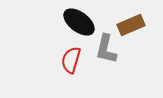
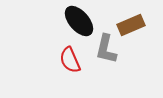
black ellipse: moved 1 px up; rotated 12 degrees clockwise
red semicircle: moved 1 px left; rotated 40 degrees counterclockwise
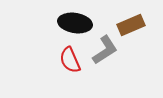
black ellipse: moved 4 px left, 2 px down; rotated 40 degrees counterclockwise
gray L-shape: moved 1 px left, 1 px down; rotated 136 degrees counterclockwise
